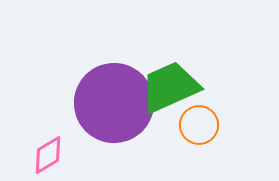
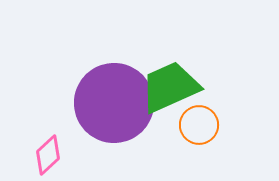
pink diamond: rotated 12 degrees counterclockwise
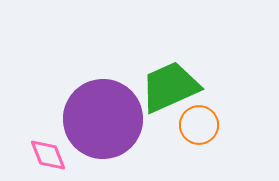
purple circle: moved 11 px left, 16 px down
pink diamond: rotated 69 degrees counterclockwise
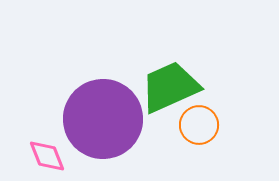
pink diamond: moved 1 px left, 1 px down
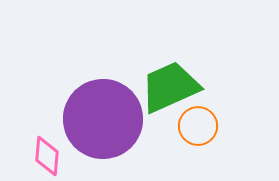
orange circle: moved 1 px left, 1 px down
pink diamond: rotated 27 degrees clockwise
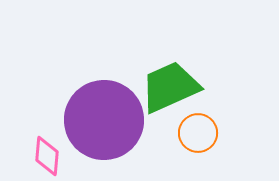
purple circle: moved 1 px right, 1 px down
orange circle: moved 7 px down
